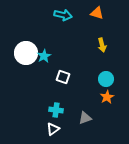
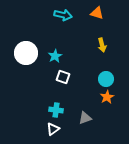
cyan star: moved 11 px right
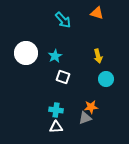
cyan arrow: moved 5 px down; rotated 36 degrees clockwise
yellow arrow: moved 4 px left, 11 px down
orange star: moved 16 px left, 10 px down; rotated 24 degrees clockwise
white triangle: moved 3 px right, 2 px up; rotated 32 degrees clockwise
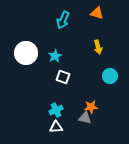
cyan arrow: rotated 66 degrees clockwise
yellow arrow: moved 9 px up
cyan circle: moved 4 px right, 3 px up
cyan cross: rotated 32 degrees counterclockwise
gray triangle: rotated 32 degrees clockwise
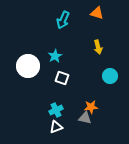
white circle: moved 2 px right, 13 px down
white square: moved 1 px left, 1 px down
white triangle: rotated 16 degrees counterclockwise
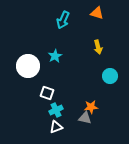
white square: moved 15 px left, 15 px down
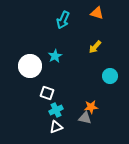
yellow arrow: moved 3 px left; rotated 56 degrees clockwise
white circle: moved 2 px right
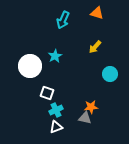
cyan circle: moved 2 px up
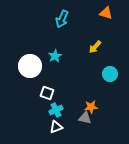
orange triangle: moved 9 px right
cyan arrow: moved 1 px left, 1 px up
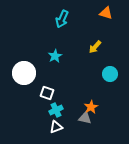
white circle: moved 6 px left, 7 px down
orange star: rotated 24 degrees counterclockwise
